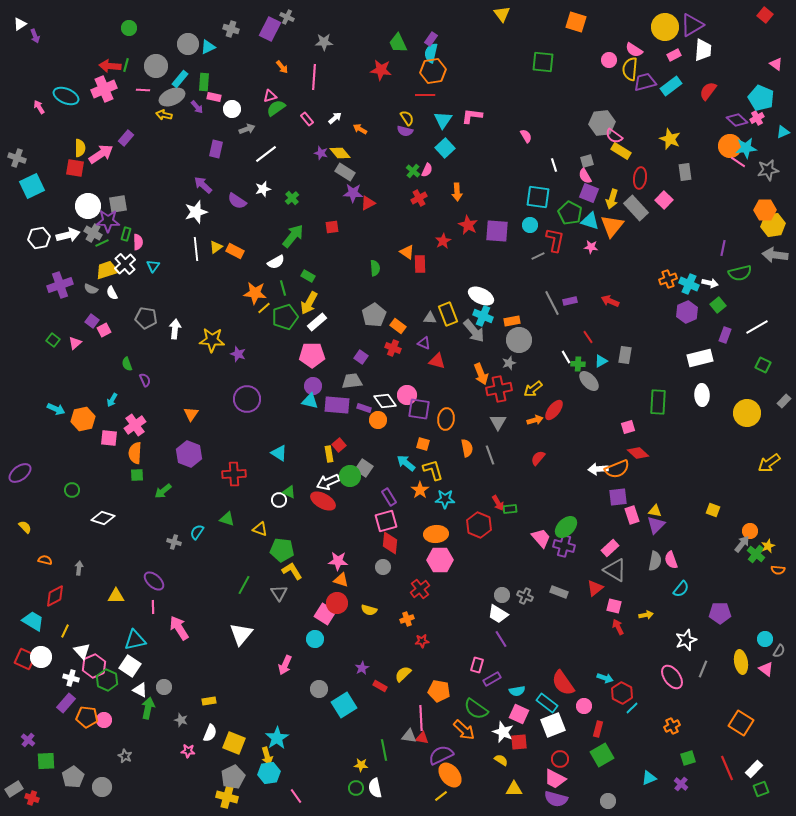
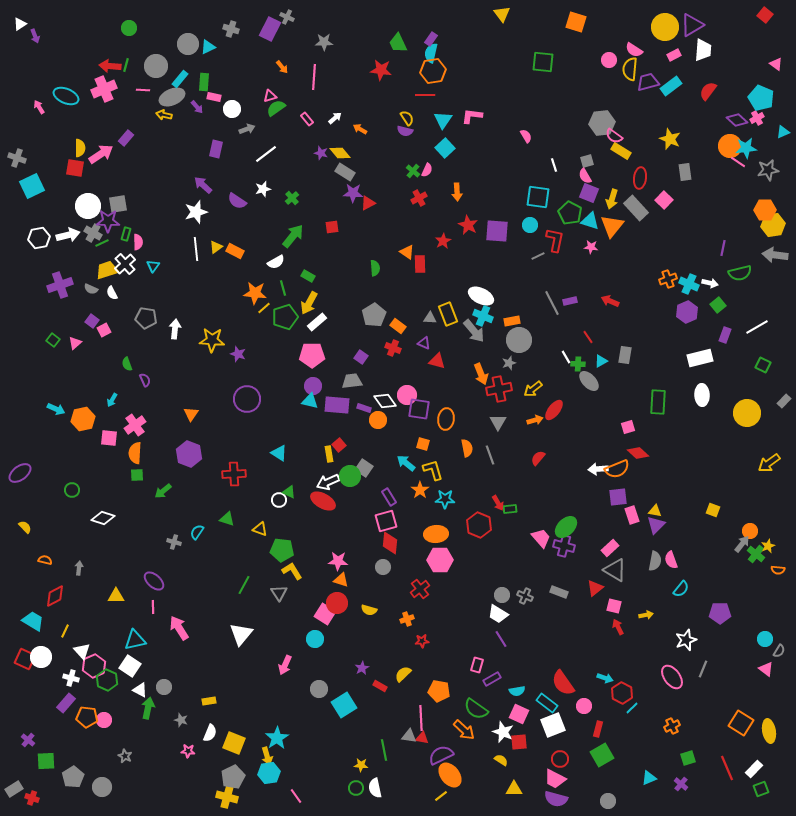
purple trapezoid at (645, 82): moved 3 px right
yellow ellipse at (741, 662): moved 28 px right, 69 px down
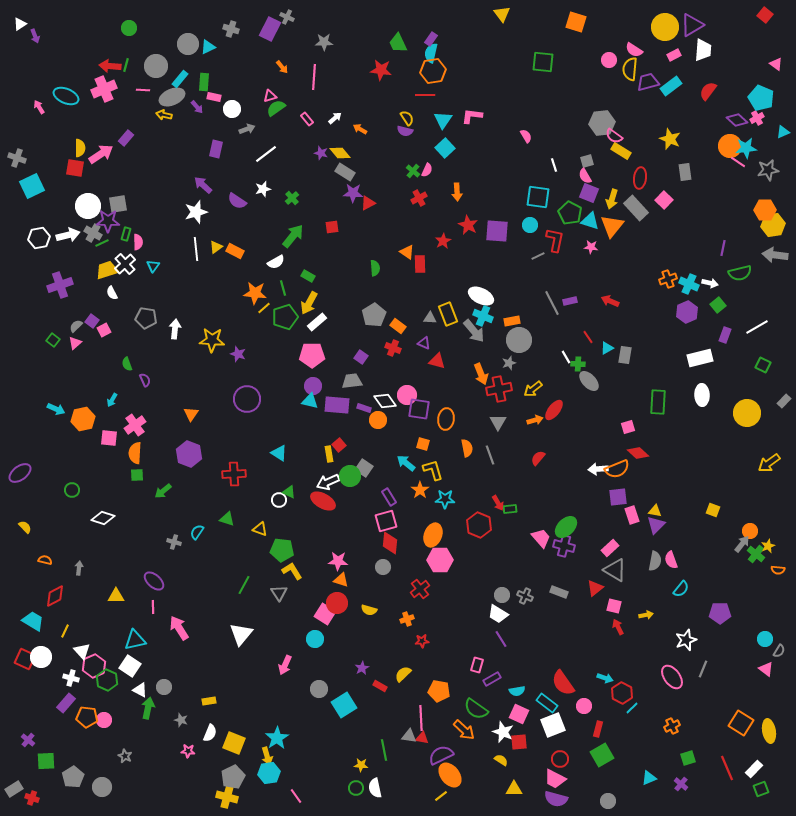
gray semicircle at (91, 289): moved 15 px left, 37 px down; rotated 112 degrees clockwise
cyan triangle at (601, 361): moved 6 px right, 13 px up
orange ellipse at (436, 534): moved 3 px left, 1 px down; rotated 65 degrees counterclockwise
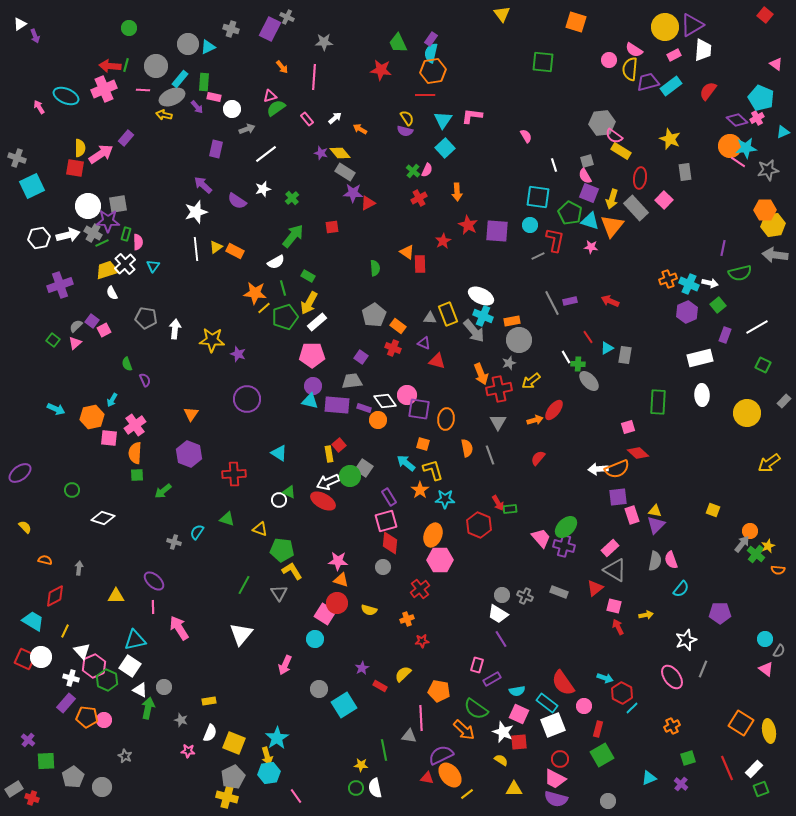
yellow arrow at (533, 389): moved 2 px left, 8 px up
orange hexagon at (83, 419): moved 9 px right, 2 px up
red triangle at (422, 738): moved 5 px right, 40 px down
yellow line at (441, 796): moved 26 px right, 2 px up
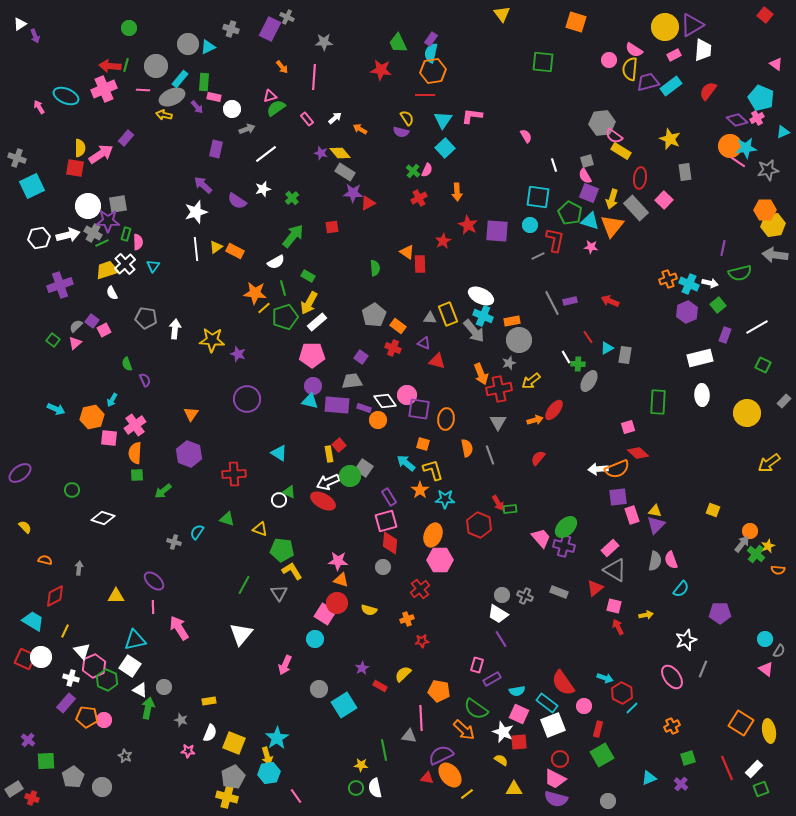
purple semicircle at (405, 131): moved 4 px left, 1 px down
gray ellipse at (589, 381): rotated 75 degrees clockwise
